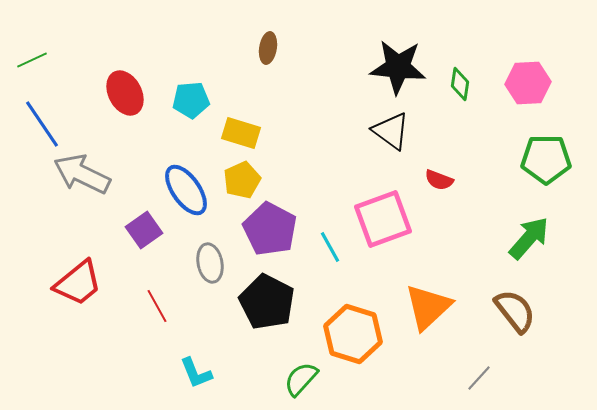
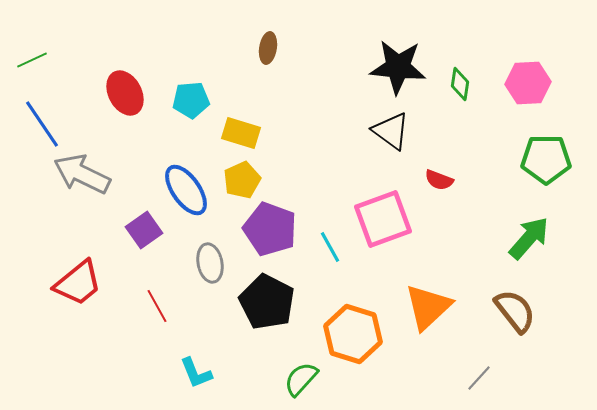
purple pentagon: rotated 8 degrees counterclockwise
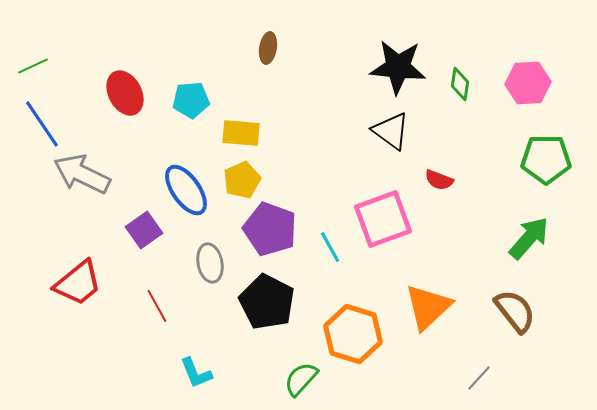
green line: moved 1 px right, 6 px down
yellow rectangle: rotated 12 degrees counterclockwise
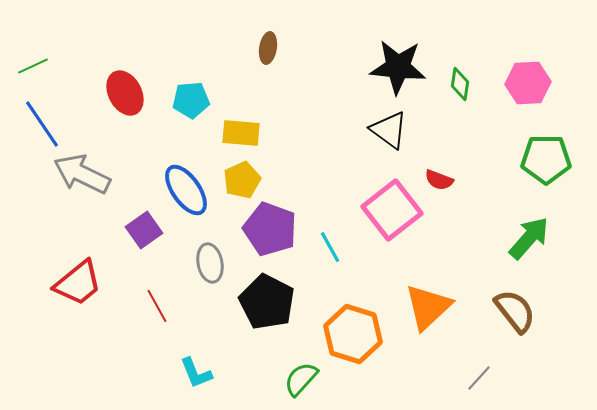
black triangle: moved 2 px left, 1 px up
pink square: moved 9 px right, 9 px up; rotated 18 degrees counterclockwise
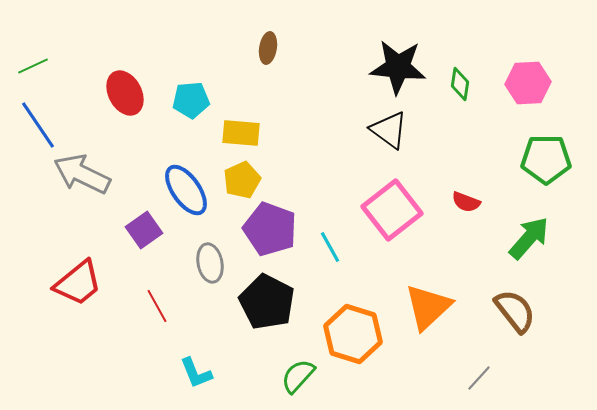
blue line: moved 4 px left, 1 px down
red semicircle: moved 27 px right, 22 px down
green semicircle: moved 3 px left, 3 px up
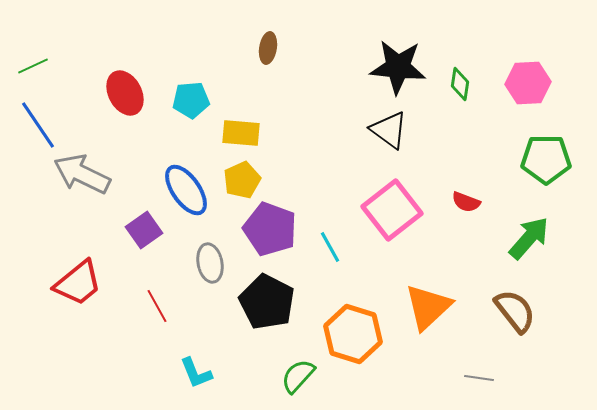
gray line: rotated 56 degrees clockwise
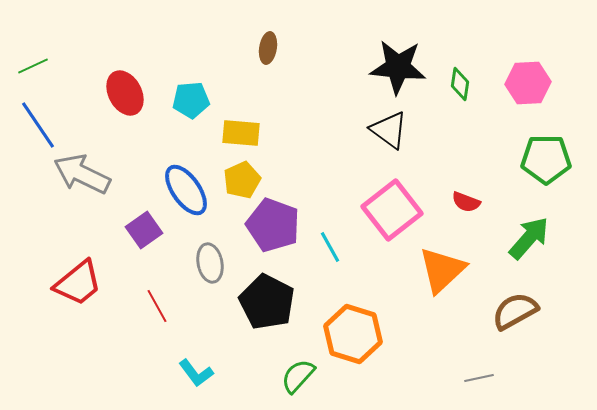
purple pentagon: moved 3 px right, 4 px up
orange triangle: moved 14 px right, 37 px up
brown semicircle: rotated 81 degrees counterclockwise
cyan L-shape: rotated 15 degrees counterclockwise
gray line: rotated 20 degrees counterclockwise
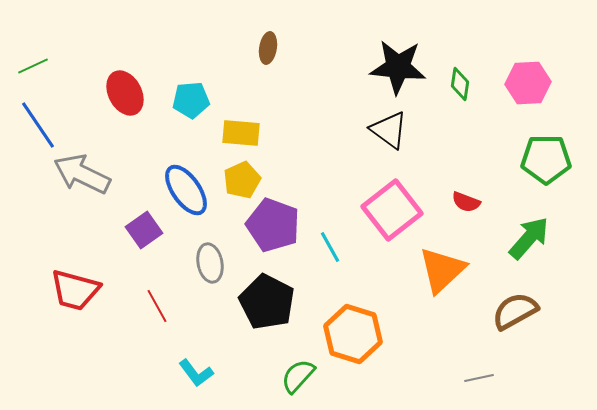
red trapezoid: moved 3 px left, 7 px down; rotated 54 degrees clockwise
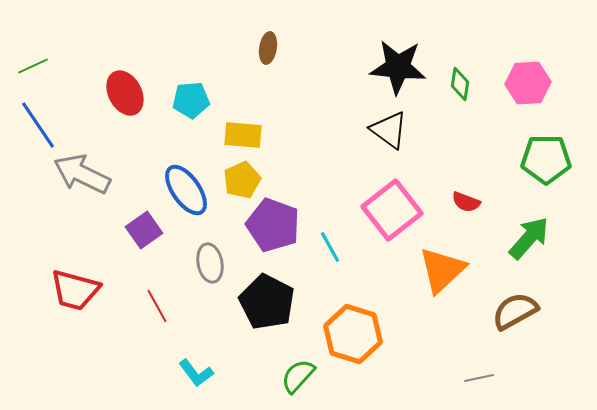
yellow rectangle: moved 2 px right, 2 px down
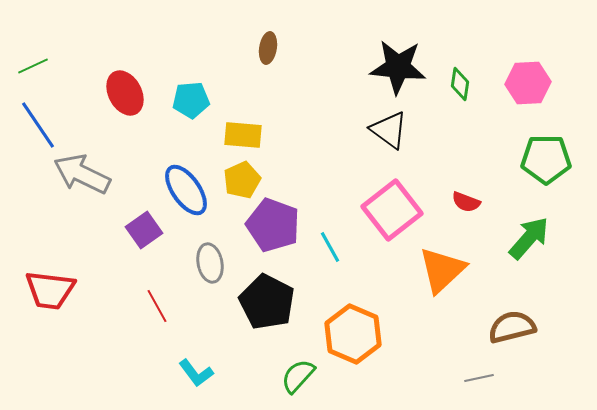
red trapezoid: moved 25 px left; rotated 8 degrees counterclockwise
brown semicircle: moved 3 px left, 16 px down; rotated 15 degrees clockwise
orange hexagon: rotated 6 degrees clockwise
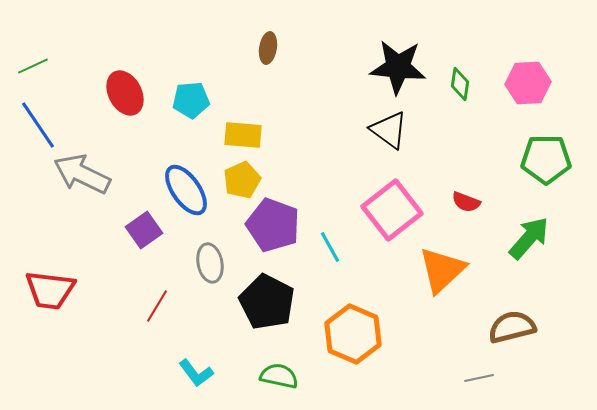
red line: rotated 60 degrees clockwise
green semicircle: moved 19 px left; rotated 60 degrees clockwise
